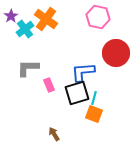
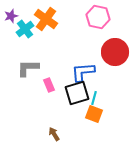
purple star: rotated 16 degrees clockwise
red circle: moved 1 px left, 1 px up
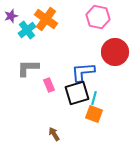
cyan cross: moved 2 px right, 1 px down
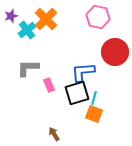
orange cross: rotated 10 degrees clockwise
